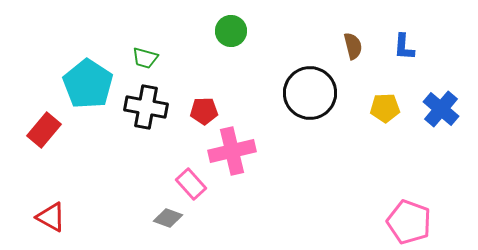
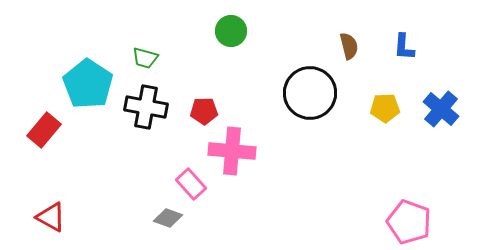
brown semicircle: moved 4 px left
pink cross: rotated 18 degrees clockwise
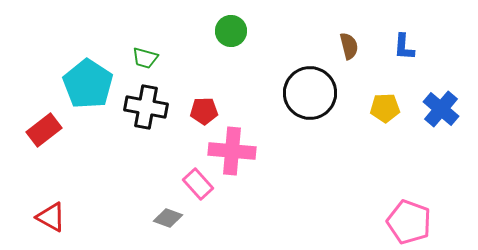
red rectangle: rotated 12 degrees clockwise
pink rectangle: moved 7 px right
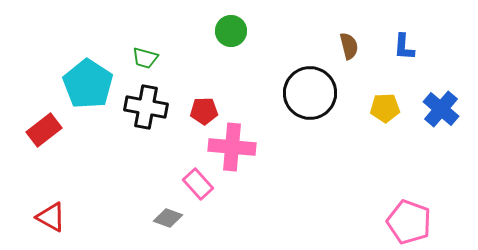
pink cross: moved 4 px up
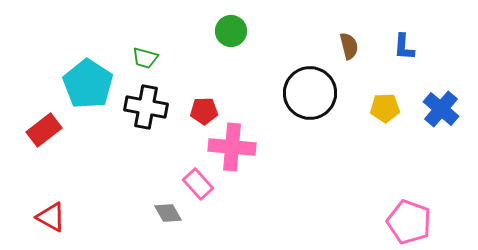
gray diamond: moved 5 px up; rotated 40 degrees clockwise
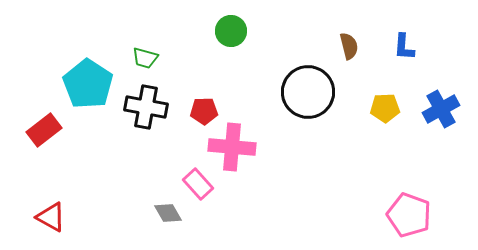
black circle: moved 2 px left, 1 px up
blue cross: rotated 21 degrees clockwise
pink pentagon: moved 7 px up
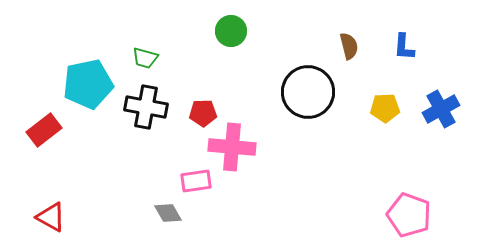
cyan pentagon: rotated 27 degrees clockwise
red pentagon: moved 1 px left, 2 px down
pink rectangle: moved 2 px left, 3 px up; rotated 56 degrees counterclockwise
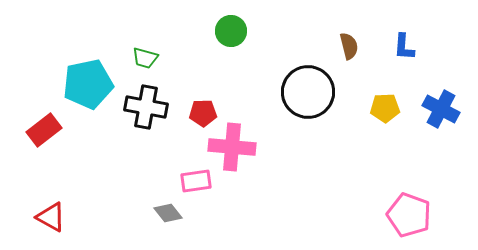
blue cross: rotated 33 degrees counterclockwise
gray diamond: rotated 8 degrees counterclockwise
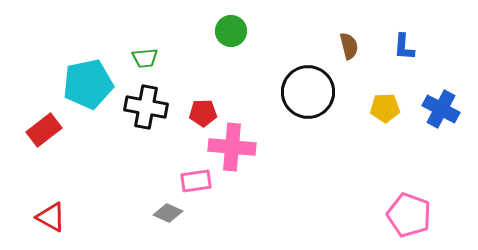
green trapezoid: rotated 20 degrees counterclockwise
gray diamond: rotated 28 degrees counterclockwise
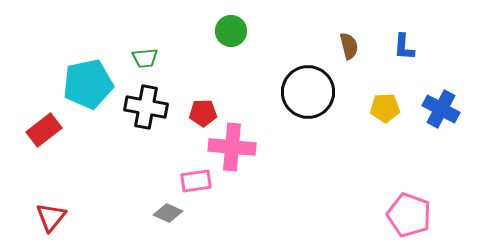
red triangle: rotated 40 degrees clockwise
